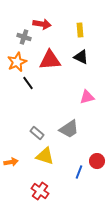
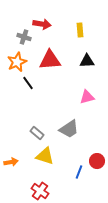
black triangle: moved 6 px right, 4 px down; rotated 28 degrees counterclockwise
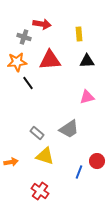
yellow rectangle: moved 1 px left, 4 px down
orange star: rotated 18 degrees clockwise
